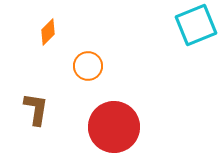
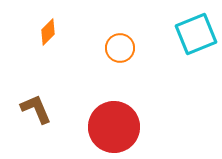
cyan square: moved 9 px down
orange circle: moved 32 px right, 18 px up
brown L-shape: rotated 32 degrees counterclockwise
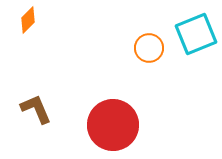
orange diamond: moved 20 px left, 12 px up
orange circle: moved 29 px right
red circle: moved 1 px left, 2 px up
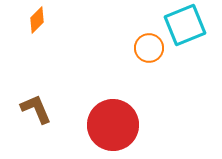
orange diamond: moved 9 px right
cyan square: moved 11 px left, 9 px up
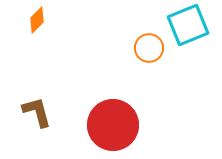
cyan square: moved 3 px right
brown L-shape: moved 1 px right, 3 px down; rotated 8 degrees clockwise
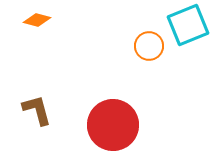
orange diamond: rotated 60 degrees clockwise
orange circle: moved 2 px up
brown L-shape: moved 2 px up
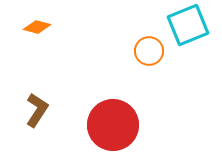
orange diamond: moved 7 px down
orange circle: moved 5 px down
brown L-shape: rotated 48 degrees clockwise
